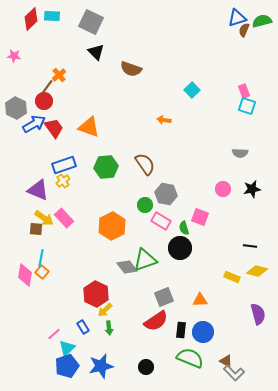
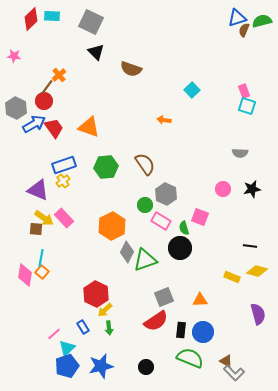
gray hexagon at (166, 194): rotated 15 degrees clockwise
gray diamond at (127, 267): moved 15 px up; rotated 65 degrees clockwise
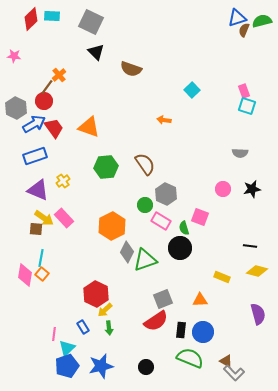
blue rectangle at (64, 165): moved 29 px left, 9 px up
orange square at (42, 272): moved 2 px down
yellow rectangle at (232, 277): moved 10 px left
gray square at (164, 297): moved 1 px left, 2 px down
pink line at (54, 334): rotated 40 degrees counterclockwise
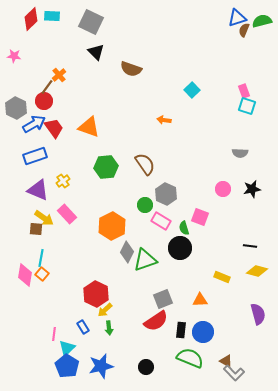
pink rectangle at (64, 218): moved 3 px right, 4 px up
blue pentagon at (67, 366): rotated 20 degrees counterclockwise
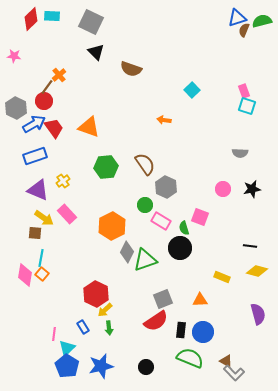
gray hexagon at (166, 194): moved 7 px up
brown square at (36, 229): moved 1 px left, 4 px down
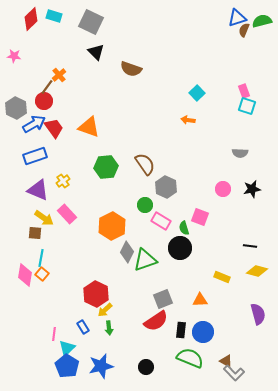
cyan rectangle at (52, 16): moved 2 px right; rotated 14 degrees clockwise
cyan square at (192, 90): moved 5 px right, 3 px down
orange arrow at (164, 120): moved 24 px right
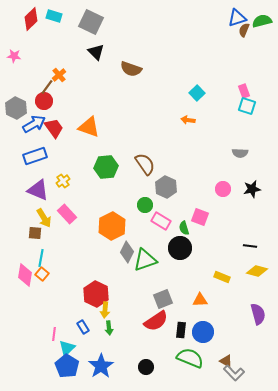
yellow arrow at (44, 218): rotated 24 degrees clockwise
yellow arrow at (105, 310): rotated 42 degrees counterclockwise
blue star at (101, 366): rotated 20 degrees counterclockwise
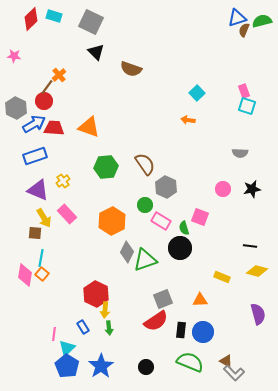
red trapezoid at (54, 128): rotated 50 degrees counterclockwise
orange hexagon at (112, 226): moved 5 px up
green semicircle at (190, 358): moved 4 px down
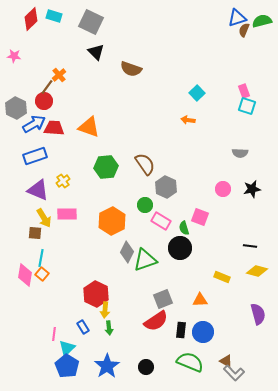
pink rectangle at (67, 214): rotated 48 degrees counterclockwise
blue star at (101, 366): moved 6 px right
